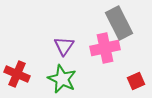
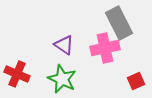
purple triangle: moved 1 px up; rotated 30 degrees counterclockwise
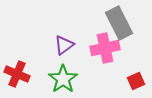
purple triangle: rotated 50 degrees clockwise
green star: moved 1 px right; rotated 12 degrees clockwise
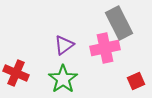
red cross: moved 1 px left, 1 px up
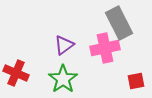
red square: rotated 12 degrees clockwise
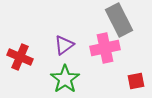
gray rectangle: moved 3 px up
red cross: moved 4 px right, 16 px up
green star: moved 2 px right
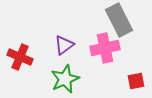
green star: rotated 12 degrees clockwise
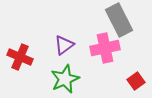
red square: rotated 24 degrees counterclockwise
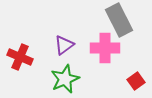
pink cross: rotated 12 degrees clockwise
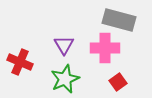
gray rectangle: rotated 48 degrees counterclockwise
purple triangle: rotated 25 degrees counterclockwise
red cross: moved 5 px down
red square: moved 18 px left, 1 px down
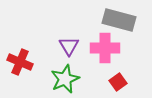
purple triangle: moved 5 px right, 1 px down
